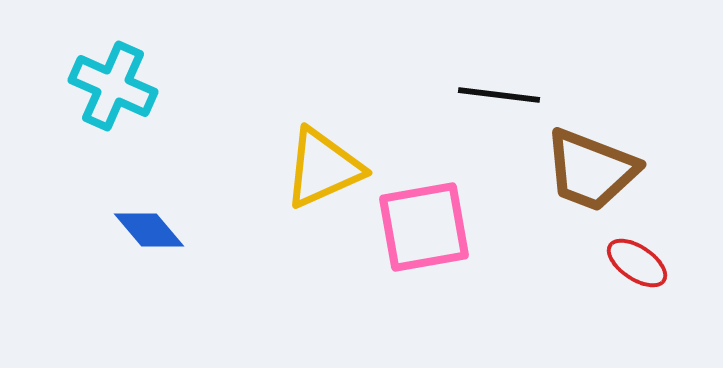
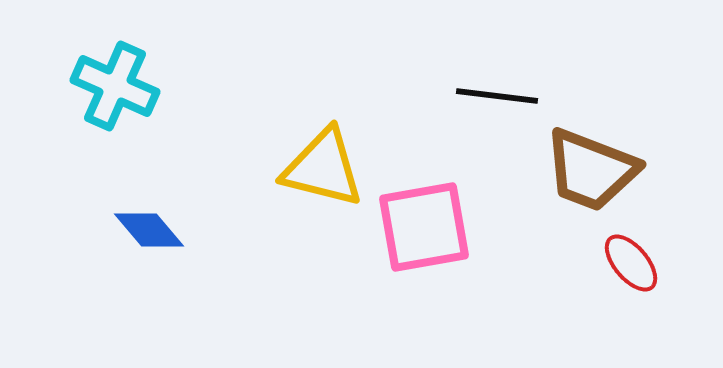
cyan cross: moved 2 px right
black line: moved 2 px left, 1 px down
yellow triangle: rotated 38 degrees clockwise
red ellipse: moved 6 px left; rotated 16 degrees clockwise
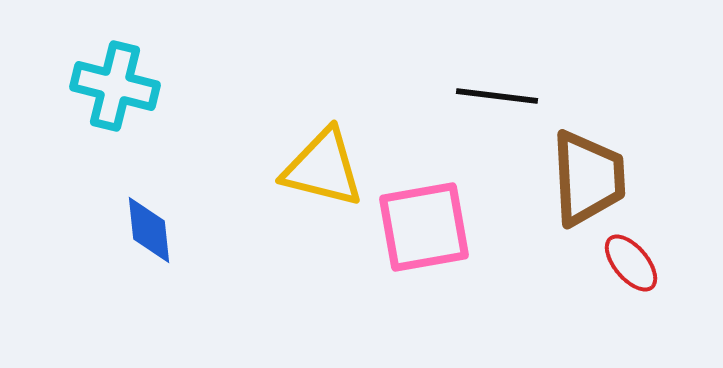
cyan cross: rotated 10 degrees counterclockwise
brown trapezoid: moved 3 px left, 8 px down; rotated 114 degrees counterclockwise
blue diamond: rotated 34 degrees clockwise
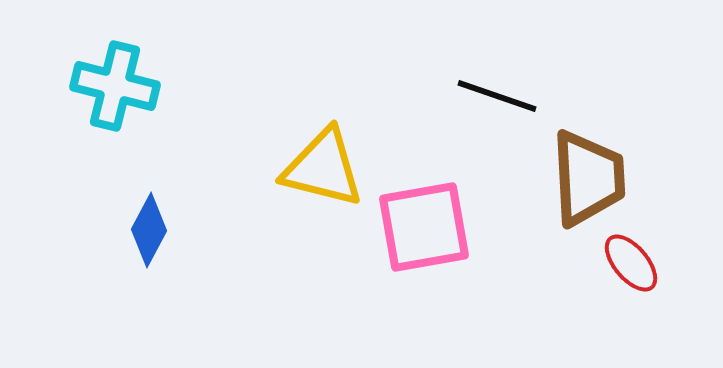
black line: rotated 12 degrees clockwise
blue diamond: rotated 34 degrees clockwise
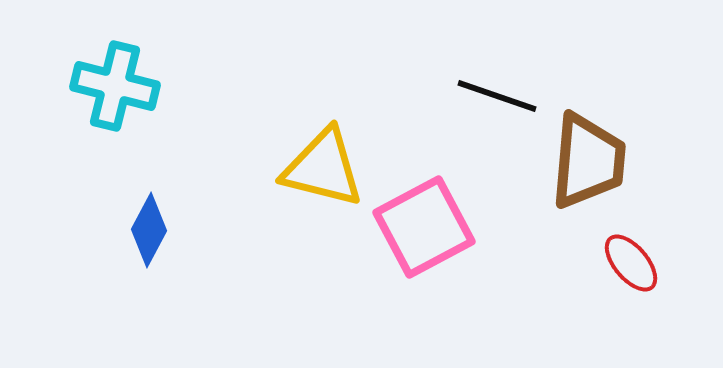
brown trapezoid: moved 17 px up; rotated 8 degrees clockwise
pink square: rotated 18 degrees counterclockwise
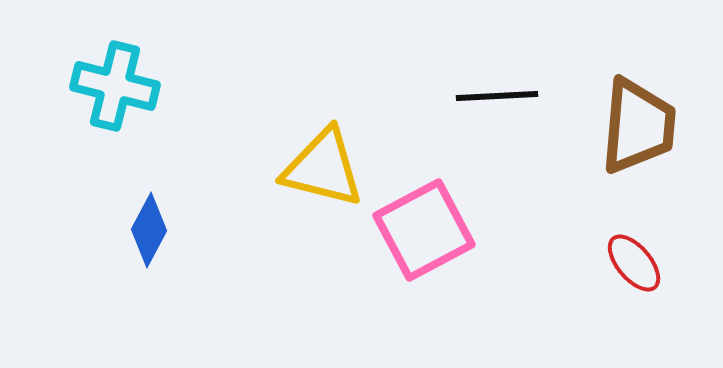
black line: rotated 22 degrees counterclockwise
brown trapezoid: moved 50 px right, 35 px up
pink square: moved 3 px down
red ellipse: moved 3 px right
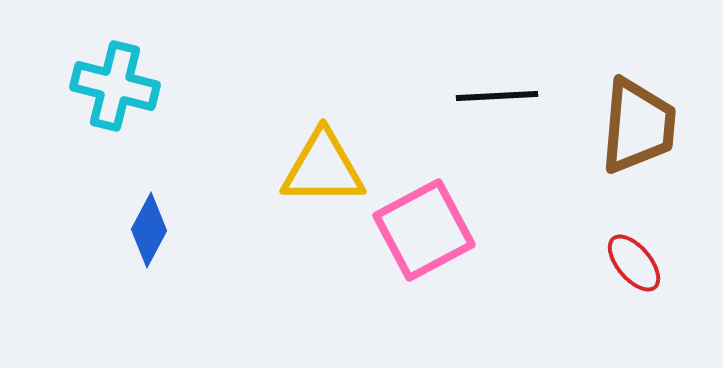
yellow triangle: rotated 14 degrees counterclockwise
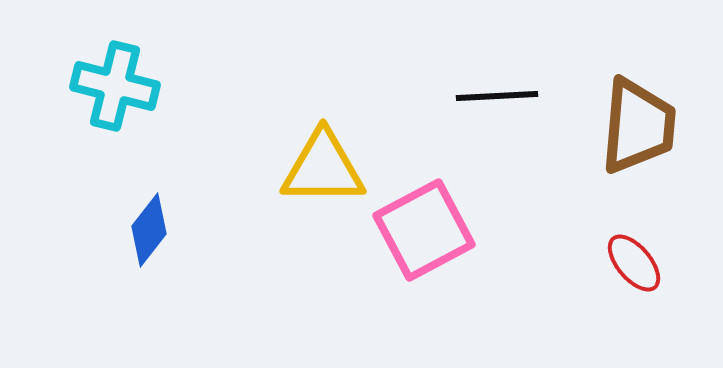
blue diamond: rotated 10 degrees clockwise
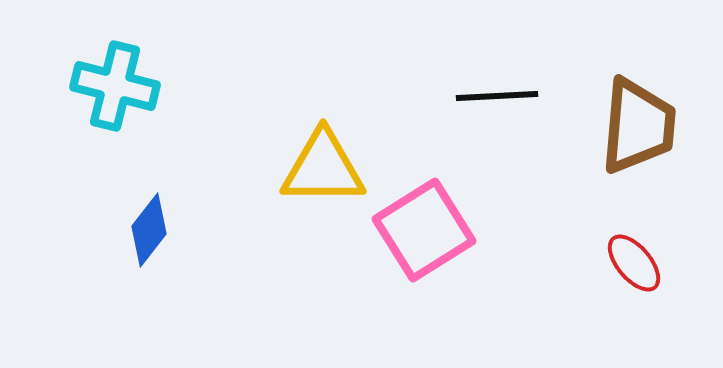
pink square: rotated 4 degrees counterclockwise
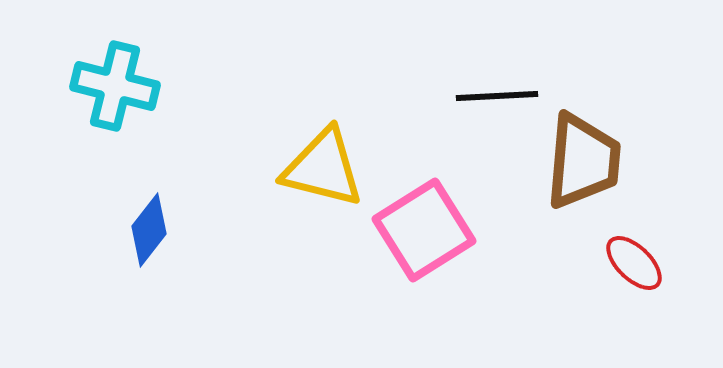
brown trapezoid: moved 55 px left, 35 px down
yellow triangle: rotated 14 degrees clockwise
red ellipse: rotated 6 degrees counterclockwise
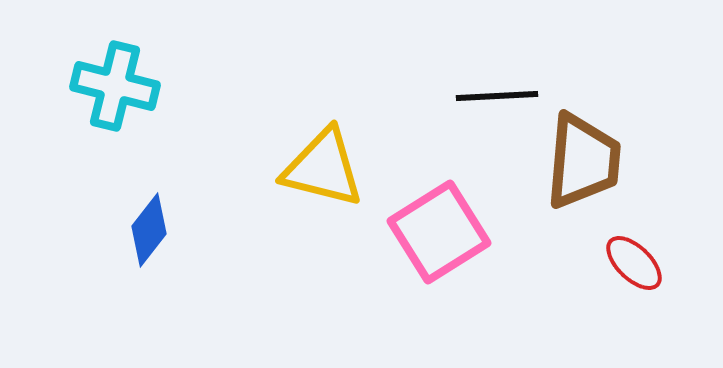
pink square: moved 15 px right, 2 px down
